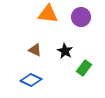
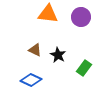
black star: moved 7 px left, 4 px down
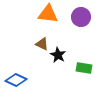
brown triangle: moved 7 px right, 6 px up
green rectangle: rotated 63 degrees clockwise
blue diamond: moved 15 px left
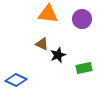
purple circle: moved 1 px right, 2 px down
black star: rotated 21 degrees clockwise
green rectangle: rotated 21 degrees counterclockwise
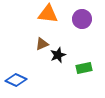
brown triangle: rotated 48 degrees counterclockwise
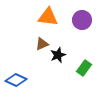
orange triangle: moved 3 px down
purple circle: moved 1 px down
green rectangle: rotated 42 degrees counterclockwise
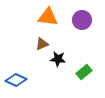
black star: moved 4 px down; rotated 28 degrees clockwise
green rectangle: moved 4 px down; rotated 14 degrees clockwise
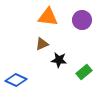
black star: moved 1 px right, 1 px down
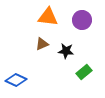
black star: moved 7 px right, 9 px up
